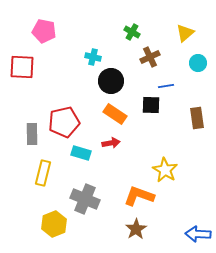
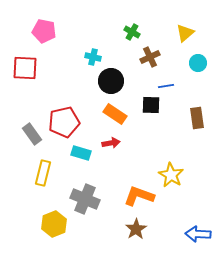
red square: moved 3 px right, 1 px down
gray rectangle: rotated 35 degrees counterclockwise
yellow star: moved 6 px right, 5 px down
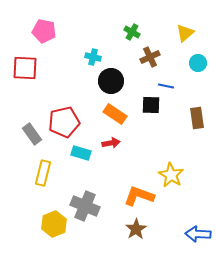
blue line: rotated 21 degrees clockwise
gray cross: moved 7 px down
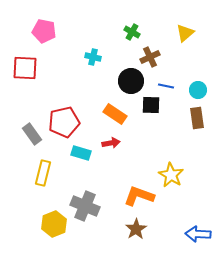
cyan circle: moved 27 px down
black circle: moved 20 px right
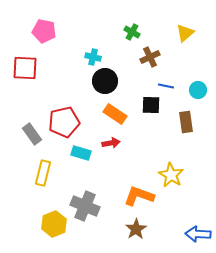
black circle: moved 26 px left
brown rectangle: moved 11 px left, 4 px down
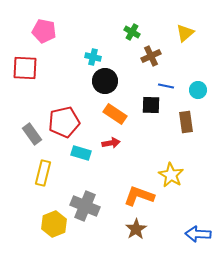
brown cross: moved 1 px right, 1 px up
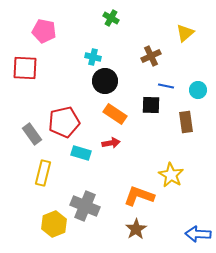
green cross: moved 21 px left, 14 px up
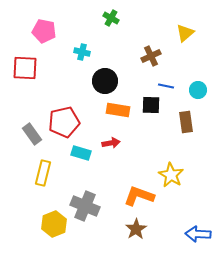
cyan cross: moved 11 px left, 5 px up
orange rectangle: moved 3 px right, 4 px up; rotated 25 degrees counterclockwise
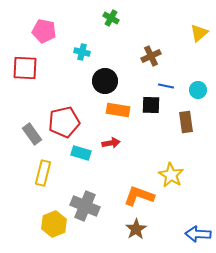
yellow triangle: moved 14 px right
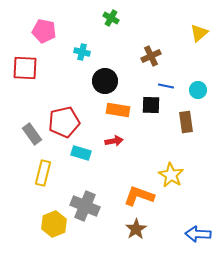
red arrow: moved 3 px right, 2 px up
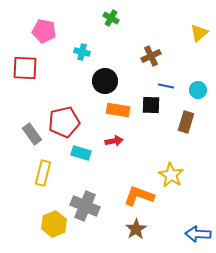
brown rectangle: rotated 25 degrees clockwise
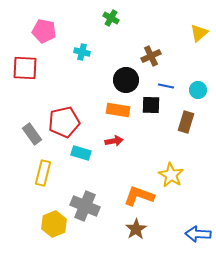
black circle: moved 21 px right, 1 px up
